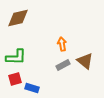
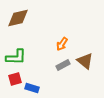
orange arrow: rotated 136 degrees counterclockwise
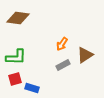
brown diamond: rotated 20 degrees clockwise
brown triangle: moved 6 px up; rotated 48 degrees clockwise
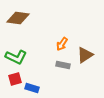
green L-shape: rotated 25 degrees clockwise
gray rectangle: rotated 40 degrees clockwise
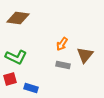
brown triangle: rotated 18 degrees counterclockwise
red square: moved 5 px left
blue rectangle: moved 1 px left
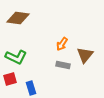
blue rectangle: rotated 56 degrees clockwise
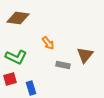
orange arrow: moved 14 px left, 1 px up; rotated 72 degrees counterclockwise
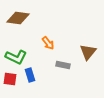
brown triangle: moved 3 px right, 3 px up
red square: rotated 24 degrees clockwise
blue rectangle: moved 1 px left, 13 px up
